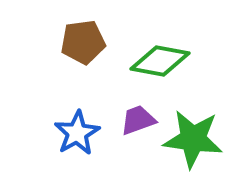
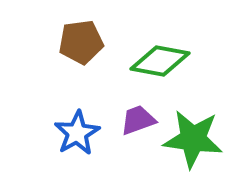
brown pentagon: moved 2 px left
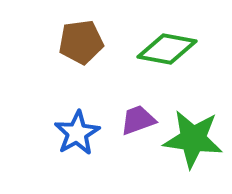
green diamond: moved 7 px right, 12 px up
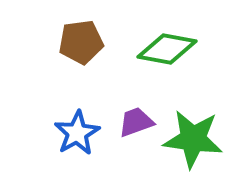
purple trapezoid: moved 2 px left, 2 px down
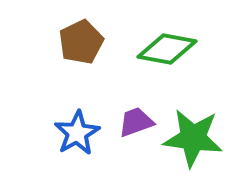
brown pentagon: rotated 18 degrees counterclockwise
green star: moved 1 px up
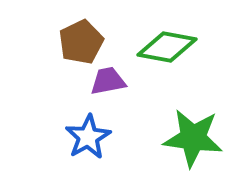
green diamond: moved 2 px up
purple trapezoid: moved 28 px left, 41 px up; rotated 9 degrees clockwise
blue star: moved 11 px right, 4 px down
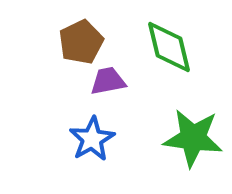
green diamond: moved 2 px right; rotated 66 degrees clockwise
blue star: moved 4 px right, 2 px down
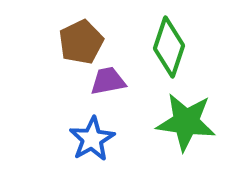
green diamond: rotated 32 degrees clockwise
green star: moved 7 px left, 16 px up
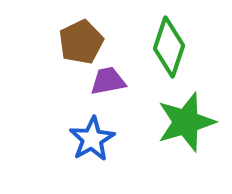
green star: rotated 24 degrees counterclockwise
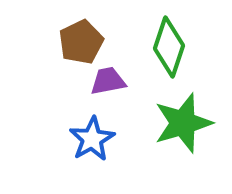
green star: moved 3 px left, 1 px down
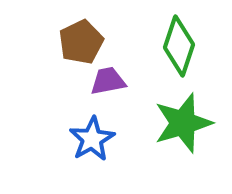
green diamond: moved 10 px right, 1 px up
